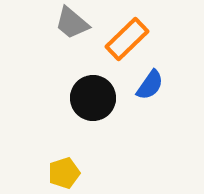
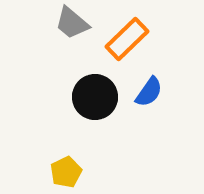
blue semicircle: moved 1 px left, 7 px down
black circle: moved 2 px right, 1 px up
yellow pentagon: moved 2 px right, 1 px up; rotated 8 degrees counterclockwise
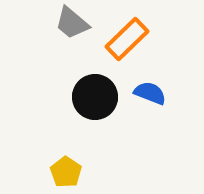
blue semicircle: moved 1 px right, 1 px down; rotated 104 degrees counterclockwise
yellow pentagon: rotated 12 degrees counterclockwise
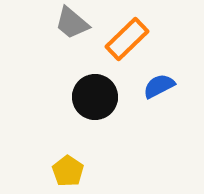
blue semicircle: moved 9 px right, 7 px up; rotated 48 degrees counterclockwise
yellow pentagon: moved 2 px right, 1 px up
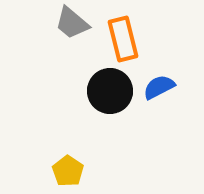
orange rectangle: moved 4 px left; rotated 60 degrees counterclockwise
blue semicircle: moved 1 px down
black circle: moved 15 px right, 6 px up
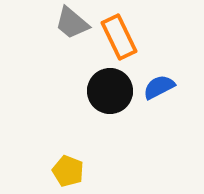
orange rectangle: moved 4 px left, 2 px up; rotated 12 degrees counterclockwise
yellow pentagon: rotated 12 degrees counterclockwise
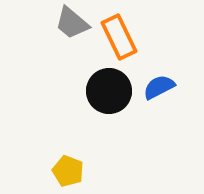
black circle: moved 1 px left
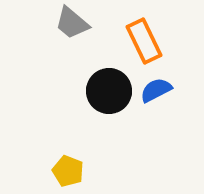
orange rectangle: moved 25 px right, 4 px down
blue semicircle: moved 3 px left, 3 px down
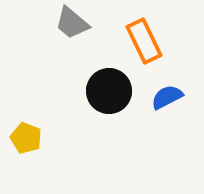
blue semicircle: moved 11 px right, 7 px down
yellow pentagon: moved 42 px left, 33 px up
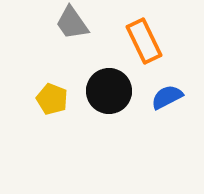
gray trapezoid: rotated 15 degrees clockwise
yellow pentagon: moved 26 px right, 39 px up
